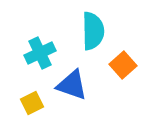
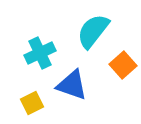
cyan semicircle: rotated 141 degrees counterclockwise
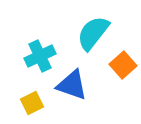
cyan semicircle: moved 2 px down
cyan cross: moved 3 px down
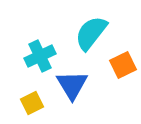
cyan semicircle: moved 2 px left
orange square: rotated 16 degrees clockwise
blue triangle: rotated 40 degrees clockwise
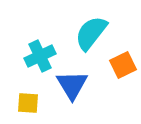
yellow square: moved 4 px left; rotated 30 degrees clockwise
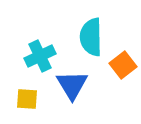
cyan semicircle: moved 4 px down; rotated 39 degrees counterclockwise
orange square: rotated 12 degrees counterclockwise
yellow square: moved 1 px left, 4 px up
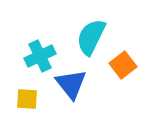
cyan semicircle: rotated 27 degrees clockwise
blue triangle: moved 1 px left, 1 px up; rotated 8 degrees counterclockwise
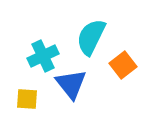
cyan cross: moved 3 px right
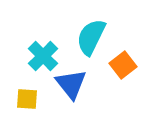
cyan cross: rotated 20 degrees counterclockwise
